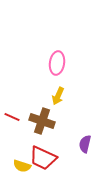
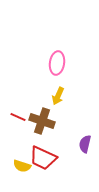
red line: moved 6 px right
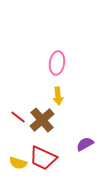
yellow arrow: rotated 30 degrees counterclockwise
red line: rotated 14 degrees clockwise
brown cross: moved 1 px up; rotated 30 degrees clockwise
purple semicircle: rotated 48 degrees clockwise
yellow semicircle: moved 4 px left, 3 px up
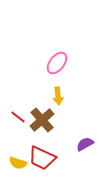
pink ellipse: rotated 30 degrees clockwise
red trapezoid: moved 1 px left
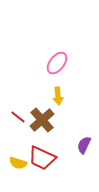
purple semicircle: moved 1 px left, 1 px down; rotated 36 degrees counterclockwise
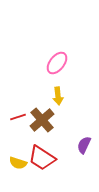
red line: rotated 56 degrees counterclockwise
red trapezoid: rotated 8 degrees clockwise
